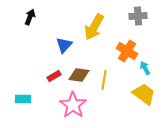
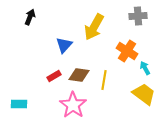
cyan rectangle: moved 4 px left, 5 px down
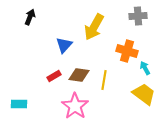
orange cross: rotated 15 degrees counterclockwise
pink star: moved 2 px right, 1 px down
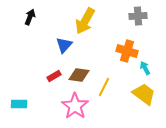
yellow arrow: moved 9 px left, 6 px up
yellow line: moved 7 px down; rotated 18 degrees clockwise
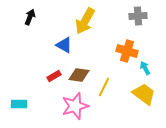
blue triangle: rotated 42 degrees counterclockwise
pink star: rotated 20 degrees clockwise
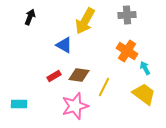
gray cross: moved 11 px left, 1 px up
orange cross: rotated 15 degrees clockwise
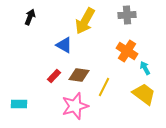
red rectangle: rotated 16 degrees counterclockwise
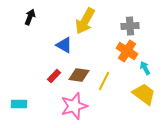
gray cross: moved 3 px right, 11 px down
yellow line: moved 6 px up
pink star: moved 1 px left
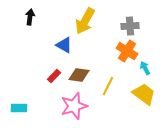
black arrow: rotated 14 degrees counterclockwise
yellow line: moved 4 px right, 5 px down
cyan rectangle: moved 4 px down
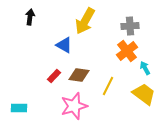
orange cross: rotated 20 degrees clockwise
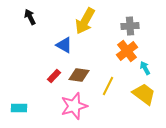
black arrow: rotated 35 degrees counterclockwise
